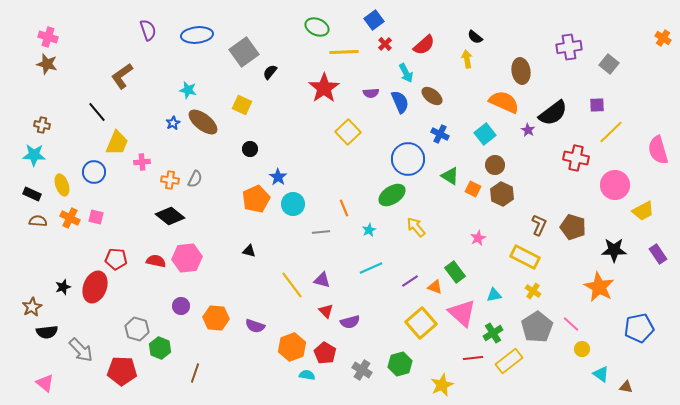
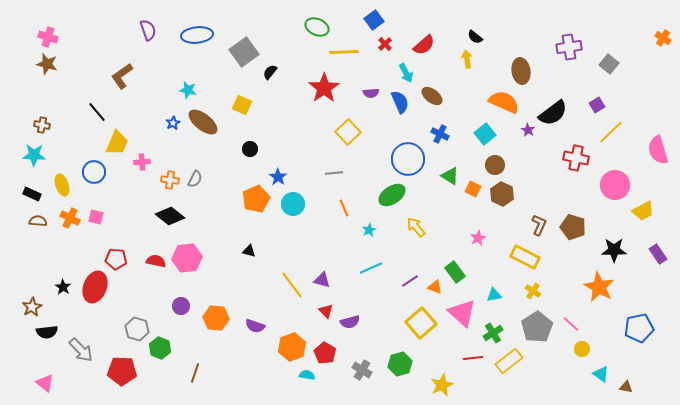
purple square at (597, 105): rotated 28 degrees counterclockwise
gray line at (321, 232): moved 13 px right, 59 px up
black star at (63, 287): rotated 21 degrees counterclockwise
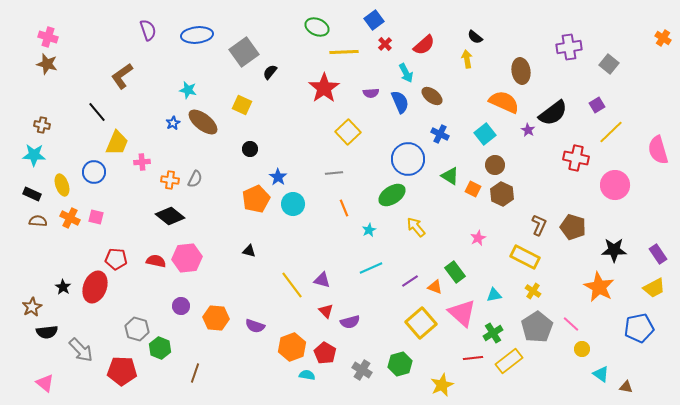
yellow trapezoid at (643, 211): moved 11 px right, 77 px down
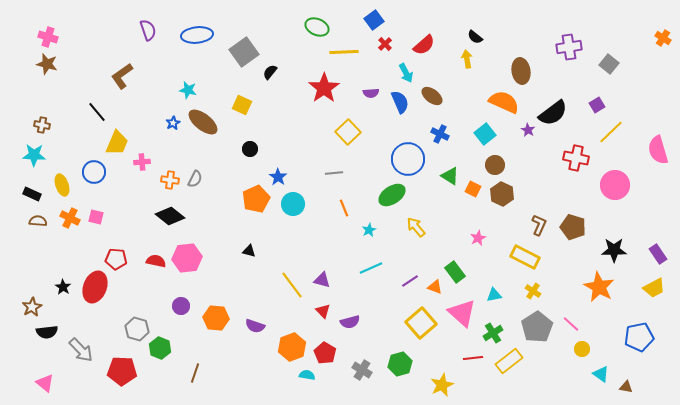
red triangle at (326, 311): moved 3 px left
blue pentagon at (639, 328): moved 9 px down
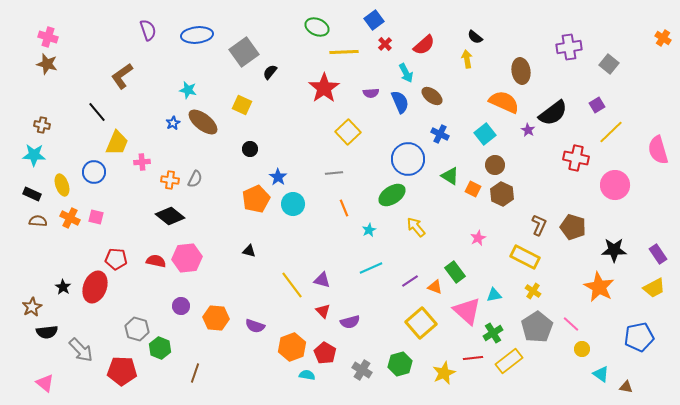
pink triangle at (462, 313): moved 5 px right, 2 px up
yellow star at (442, 385): moved 2 px right, 12 px up
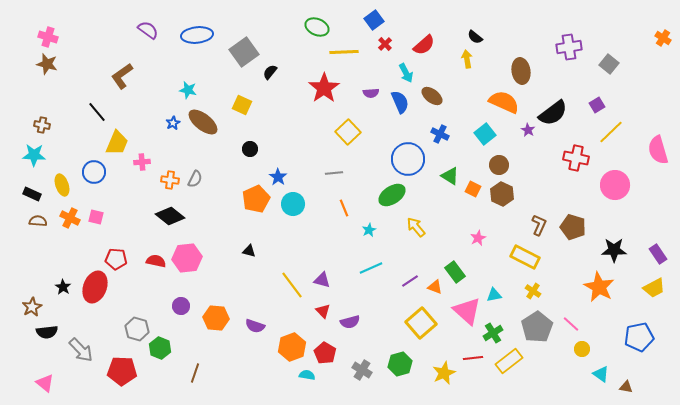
purple semicircle at (148, 30): rotated 35 degrees counterclockwise
brown circle at (495, 165): moved 4 px right
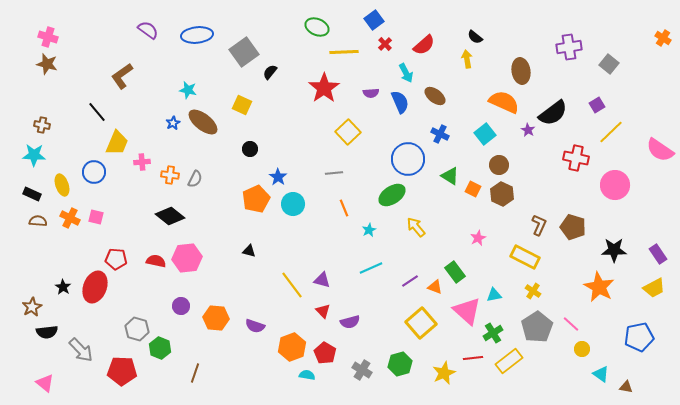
brown ellipse at (432, 96): moved 3 px right
pink semicircle at (658, 150): moved 2 px right; rotated 40 degrees counterclockwise
orange cross at (170, 180): moved 5 px up
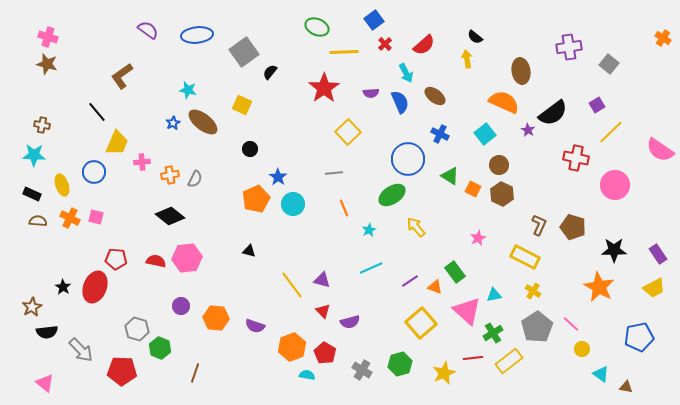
orange cross at (170, 175): rotated 18 degrees counterclockwise
